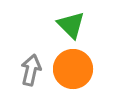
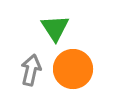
green triangle: moved 16 px left, 3 px down; rotated 12 degrees clockwise
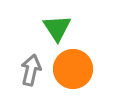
green triangle: moved 2 px right
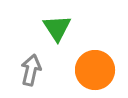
orange circle: moved 22 px right, 1 px down
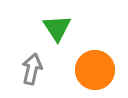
gray arrow: moved 1 px right, 1 px up
